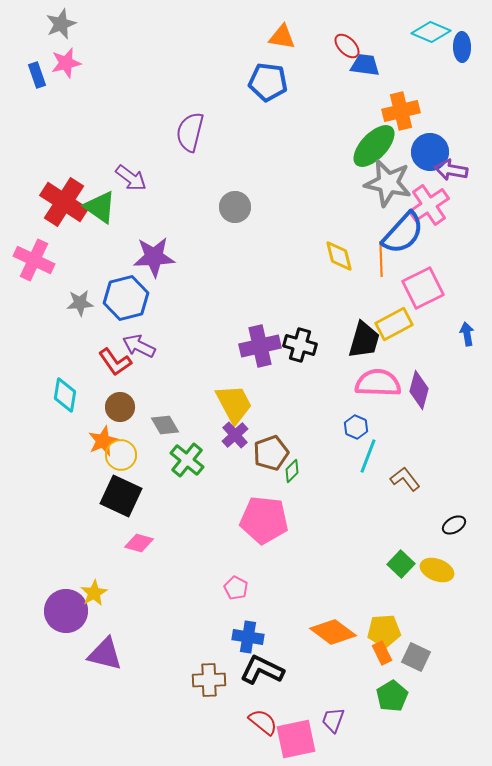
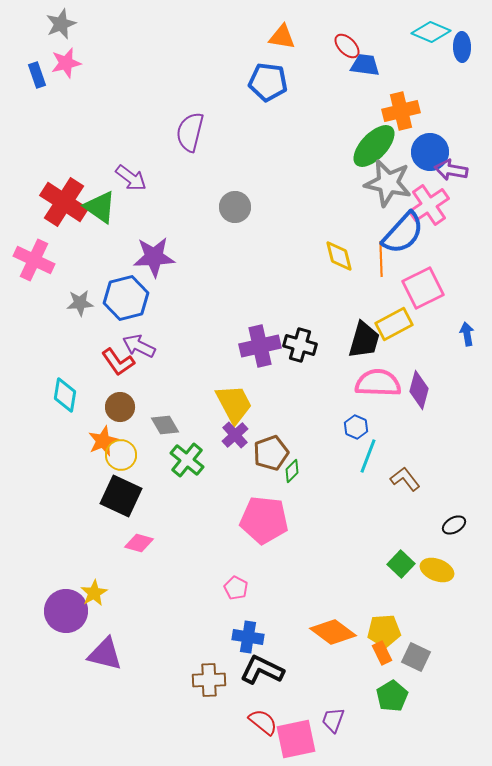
red L-shape at (115, 362): moved 3 px right
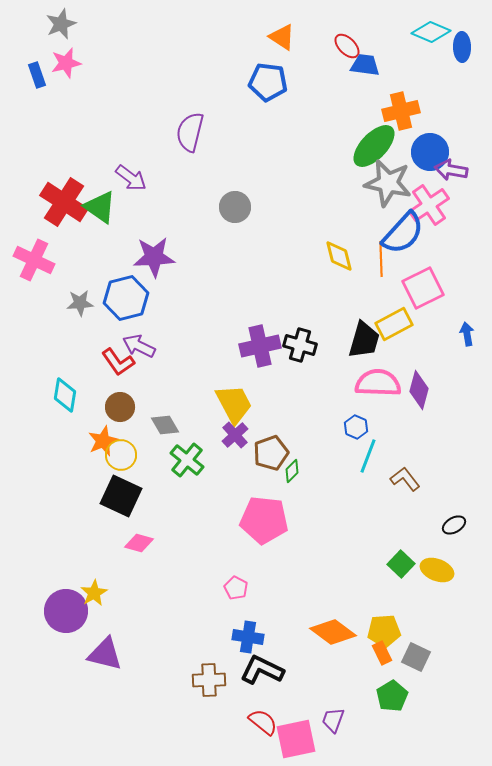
orange triangle at (282, 37): rotated 24 degrees clockwise
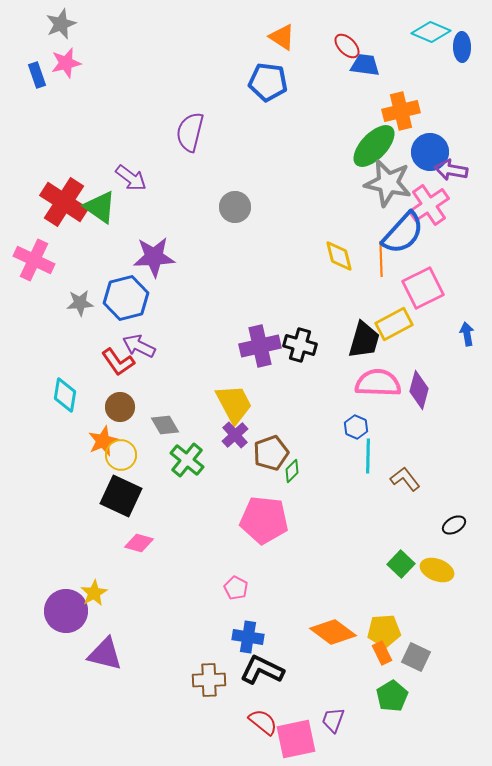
cyan line at (368, 456): rotated 20 degrees counterclockwise
